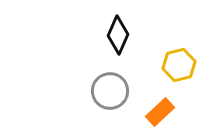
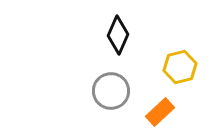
yellow hexagon: moved 1 px right, 2 px down
gray circle: moved 1 px right
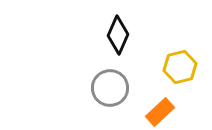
gray circle: moved 1 px left, 3 px up
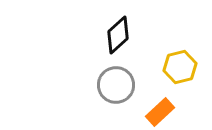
black diamond: rotated 24 degrees clockwise
gray circle: moved 6 px right, 3 px up
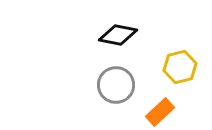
black diamond: rotated 54 degrees clockwise
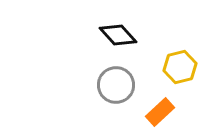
black diamond: rotated 36 degrees clockwise
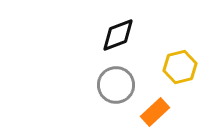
black diamond: rotated 69 degrees counterclockwise
orange rectangle: moved 5 px left
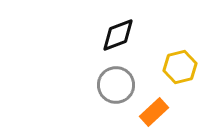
orange rectangle: moved 1 px left
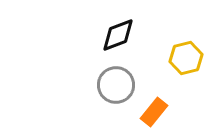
yellow hexagon: moved 6 px right, 9 px up
orange rectangle: rotated 8 degrees counterclockwise
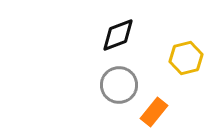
gray circle: moved 3 px right
